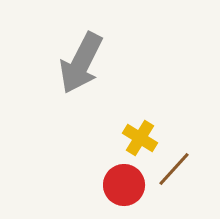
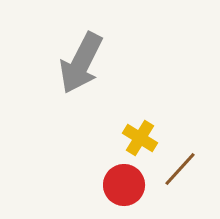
brown line: moved 6 px right
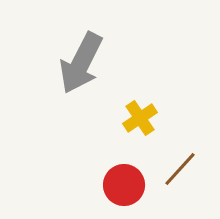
yellow cross: moved 20 px up; rotated 24 degrees clockwise
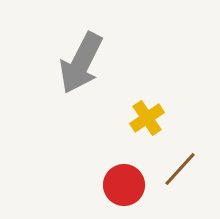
yellow cross: moved 7 px right
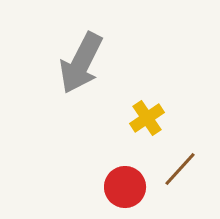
red circle: moved 1 px right, 2 px down
